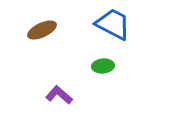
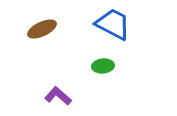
brown ellipse: moved 1 px up
purple L-shape: moved 1 px left, 1 px down
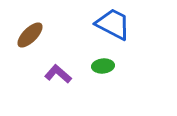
brown ellipse: moved 12 px left, 6 px down; rotated 20 degrees counterclockwise
purple L-shape: moved 22 px up
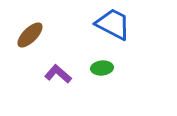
green ellipse: moved 1 px left, 2 px down
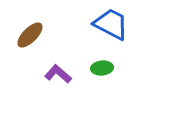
blue trapezoid: moved 2 px left
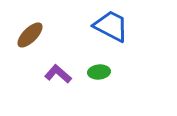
blue trapezoid: moved 2 px down
green ellipse: moved 3 px left, 4 px down
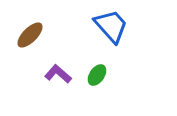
blue trapezoid: rotated 21 degrees clockwise
green ellipse: moved 2 px left, 3 px down; rotated 50 degrees counterclockwise
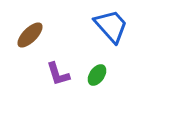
purple L-shape: rotated 148 degrees counterclockwise
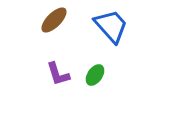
brown ellipse: moved 24 px right, 15 px up
green ellipse: moved 2 px left
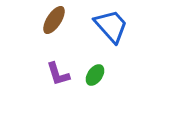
brown ellipse: rotated 12 degrees counterclockwise
